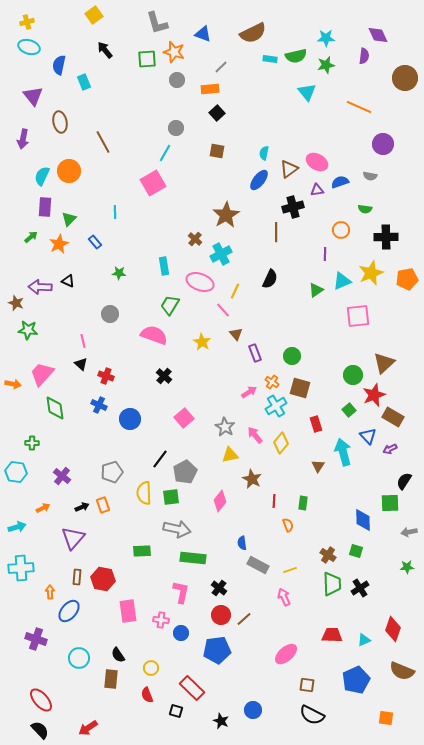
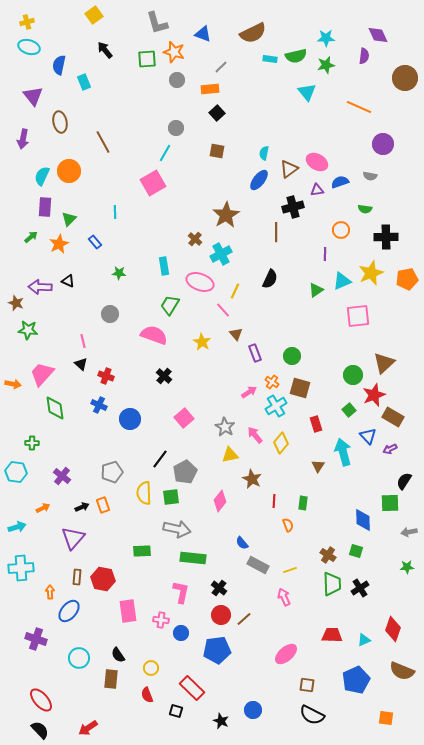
blue semicircle at (242, 543): rotated 32 degrees counterclockwise
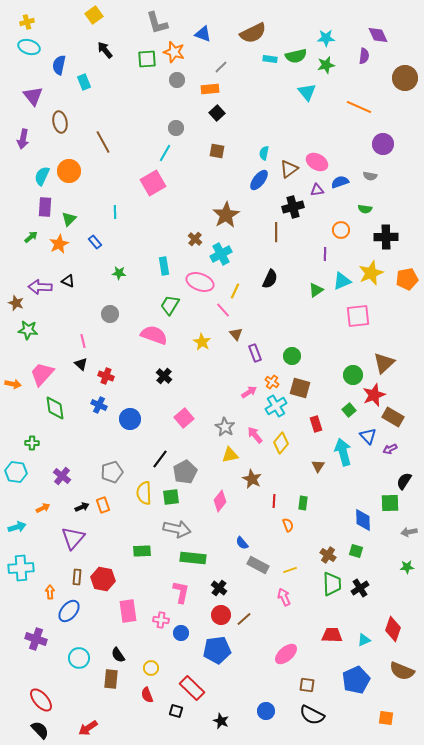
blue circle at (253, 710): moved 13 px right, 1 px down
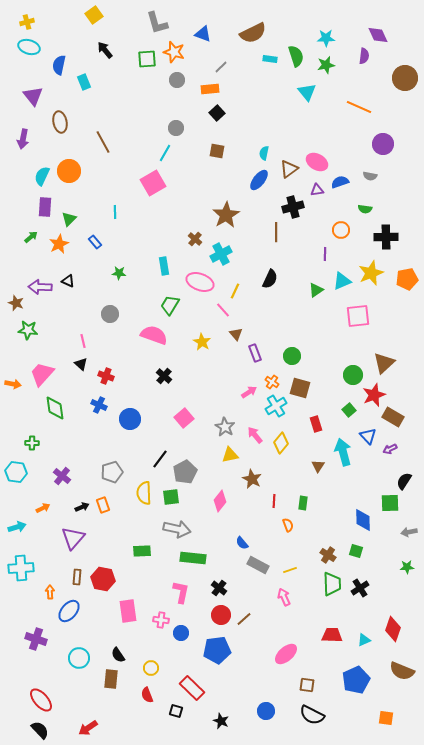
green semicircle at (296, 56): rotated 95 degrees counterclockwise
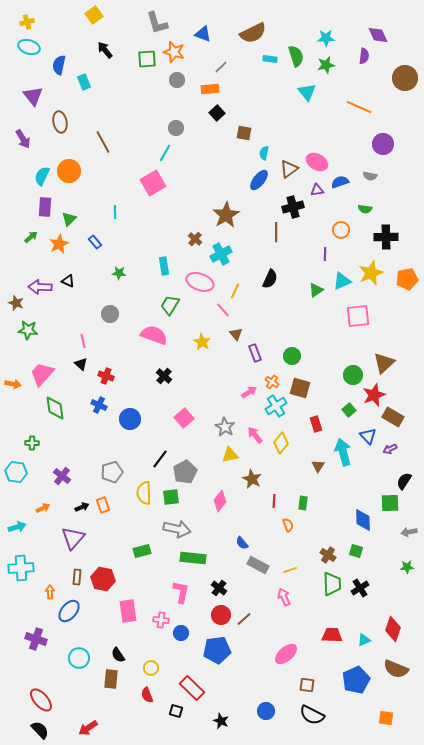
purple arrow at (23, 139): rotated 42 degrees counterclockwise
brown square at (217, 151): moved 27 px right, 18 px up
green rectangle at (142, 551): rotated 12 degrees counterclockwise
brown semicircle at (402, 671): moved 6 px left, 2 px up
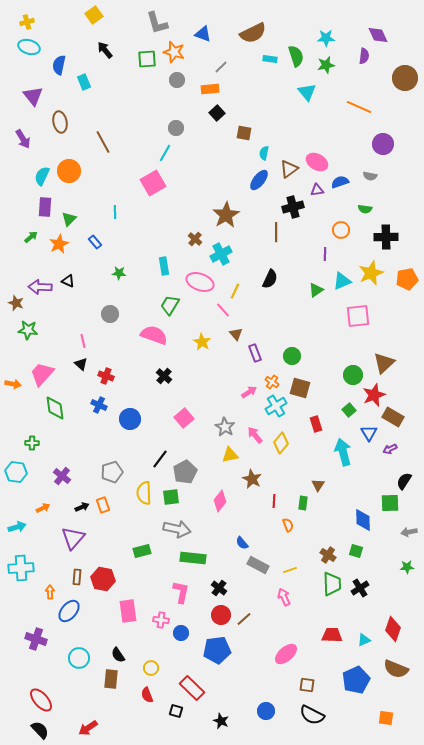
blue triangle at (368, 436): moved 1 px right, 3 px up; rotated 12 degrees clockwise
brown triangle at (318, 466): moved 19 px down
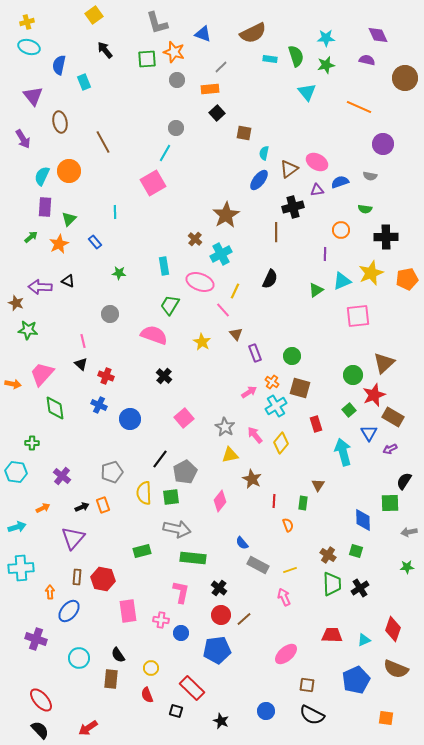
purple semicircle at (364, 56): moved 3 px right, 4 px down; rotated 84 degrees counterclockwise
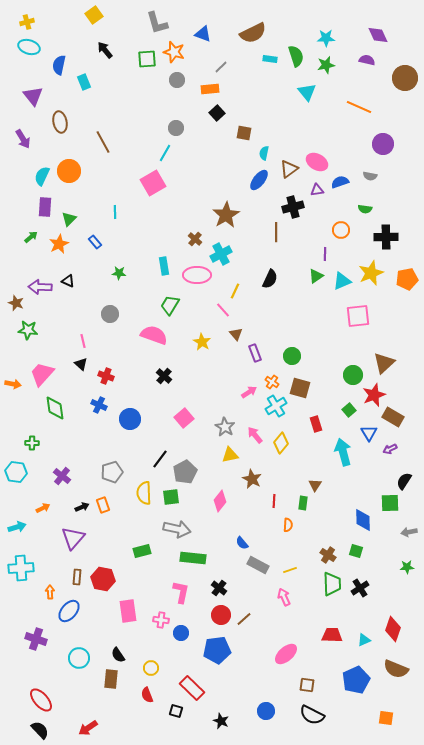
pink ellipse at (200, 282): moved 3 px left, 7 px up; rotated 20 degrees counterclockwise
green triangle at (316, 290): moved 14 px up
brown triangle at (318, 485): moved 3 px left
orange semicircle at (288, 525): rotated 24 degrees clockwise
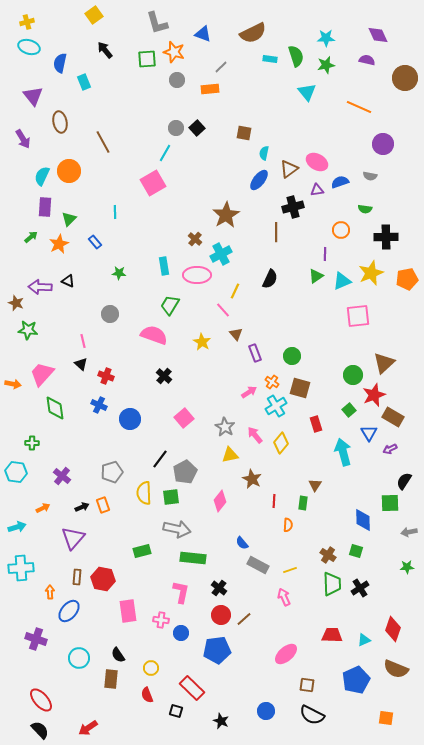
blue semicircle at (59, 65): moved 1 px right, 2 px up
black square at (217, 113): moved 20 px left, 15 px down
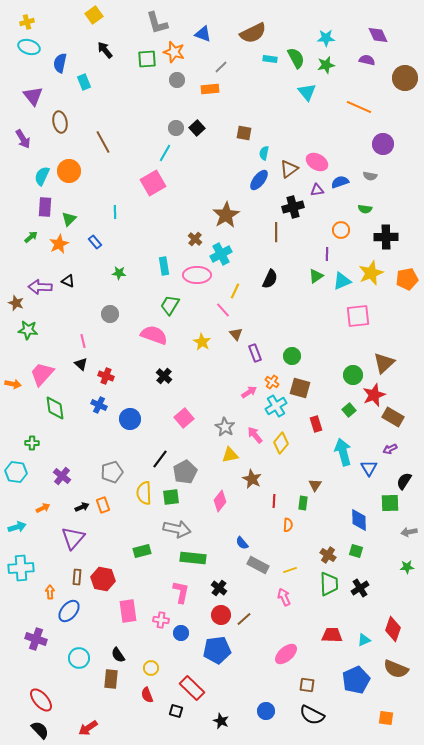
green semicircle at (296, 56): moved 2 px down; rotated 10 degrees counterclockwise
purple line at (325, 254): moved 2 px right
blue triangle at (369, 433): moved 35 px down
blue diamond at (363, 520): moved 4 px left
green trapezoid at (332, 584): moved 3 px left
